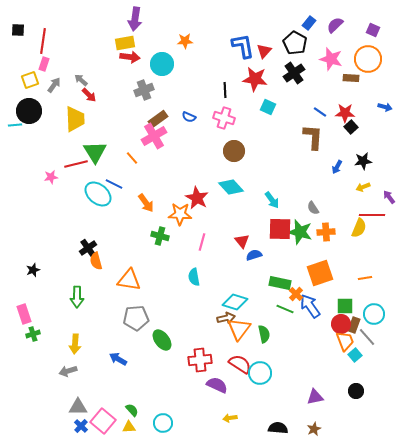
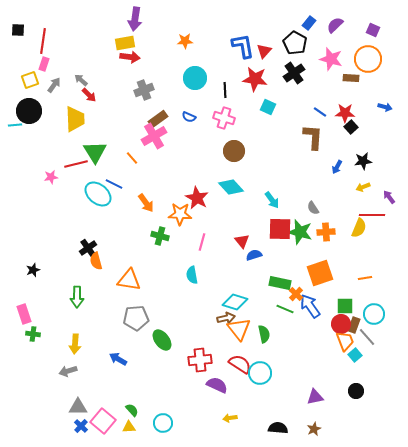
cyan circle at (162, 64): moved 33 px right, 14 px down
cyan semicircle at (194, 277): moved 2 px left, 2 px up
orange triangle at (239, 329): rotated 15 degrees counterclockwise
green cross at (33, 334): rotated 24 degrees clockwise
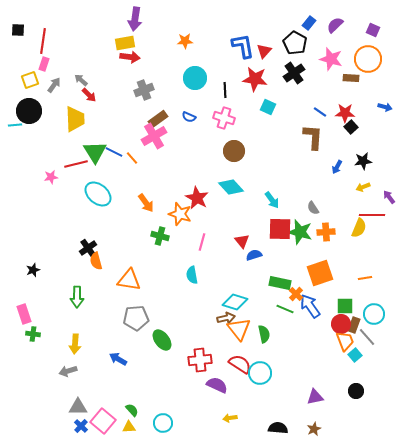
blue line at (114, 184): moved 32 px up
orange star at (180, 214): rotated 15 degrees clockwise
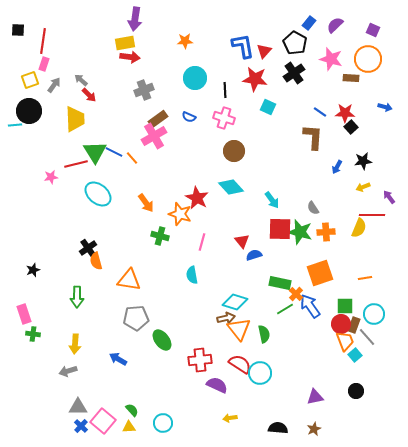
green line at (285, 309): rotated 54 degrees counterclockwise
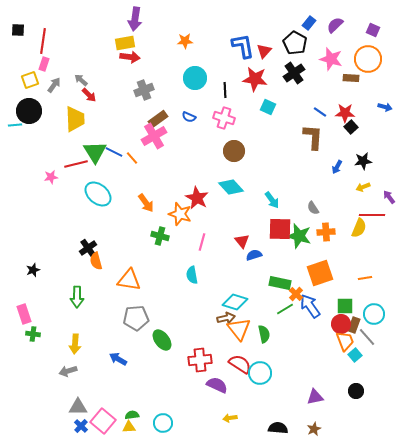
green star at (300, 232): moved 1 px left, 4 px down
green semicircle at (132, 410): moved 5 px down; rotated 56 degrees counterclockwise
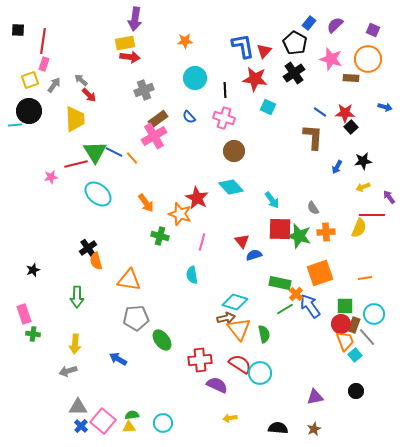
blue semicircle at (189, 117): rotated 24 degrees clockwise
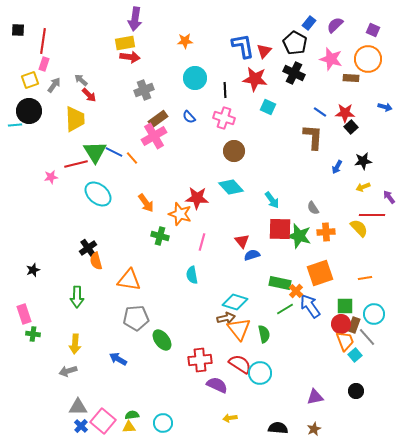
black cross at (294, 73): rotated 30 degrees counterclockwise
red star at (197, 198): rotated 25 degrees counterclockwise
yellow semicircle at (359, 228): rotated 66 degrees counterclockwise
blue semicircle at (254, 255): moved 2 px left
orange cross at (296, 294): moved 3 px up
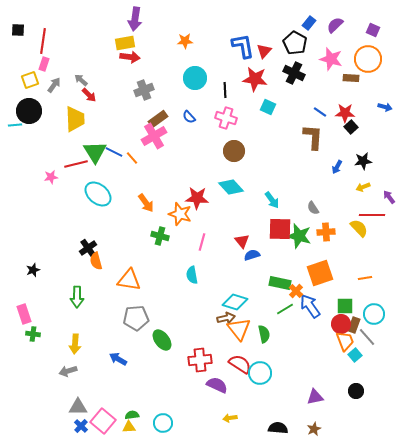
pink cross at (224, 118): moved 2 px right
